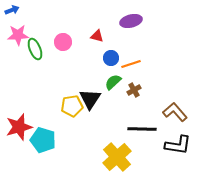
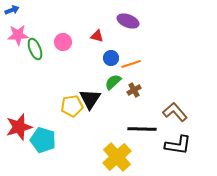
purple ellipse: moved 3 px left; rotated 35 degrees clockwise
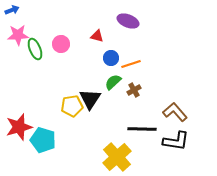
pink circle: moved 2 px left, 2 px down
black L-shape: moved 2 px left, 4 px up
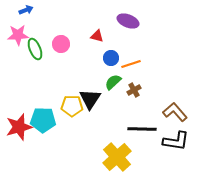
blue arrow: moved 14 px right
yellow pentagon: rotated 10 degrees clockwise
cyan pentagon: moved 20 px up; rotated 15 degrees counterclockwise
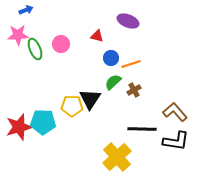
cyan pentagon: moved 2 px down
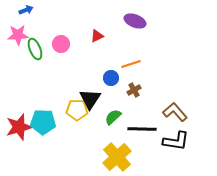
purple ellipse: moved 7 px right
red triangle: rotated 40 degrees counterclockwise
blue circle: moved 20 px down
green semicircle: moved 35 px down
yellow pentagon: moved 5 px right, 4 px down
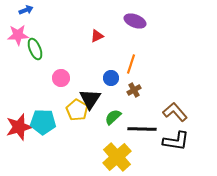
pink circle: moved 34 px down
orange line: rotated 54 degrees counterclockwise
yellow pentagon: rotated 30 degrees clockwise
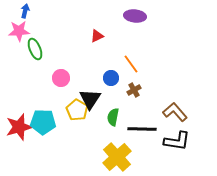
blue arrow: moved 1 px left, 1 px down; rotated 56 degrees counterclockwise
purple ellipse: moved 5 px up; rotated 15 degrees counterclockwise
pink star: moved 1 px right, 4 px up
orange line: rotated 54 degrees counterclockwise
green semicircle: rotated 36 degrees counterclockwise
black L-shape: moved 1 px right
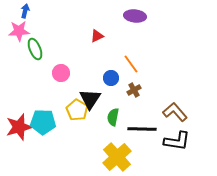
pink circle: moved 5 px up
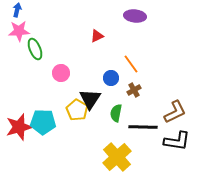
blue arrow: moved 8 px left, 1 px up
brown L-shape: rotated 105 degrees clockwise
green semicircle: moved 3 px right, 4 px up
black line: moved 1 px right, 2 px up
